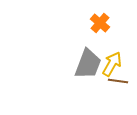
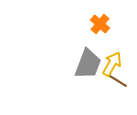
orange cross: moved 1 px down
brown line: rotated 24 degrees clockwise
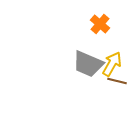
gray trapezoid: rotated 92 degrees clockwise
brown line: moved 1 px left; rotated 18 degrees counterclockwise
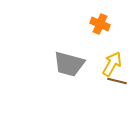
orange cross: rotated 18 degrees counterclockwise
gray trapezoid: moved 19 px left; rotated 8 degrees counterclockwise
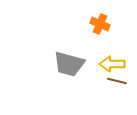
yellow arrow: rotated 120 degrees counterclockwise
